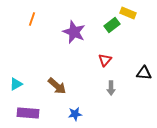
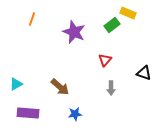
black triangle: rotated 14 degrees clockwise
brown arrow: moved 3 px right, 1 px down
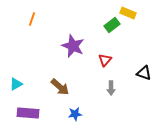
purple star: moved 1 px left, 14 px down
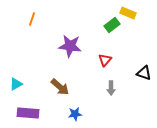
purple star: moved 3 px left; rotated 15 degrees counterclockwise
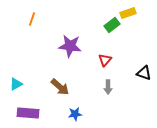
yellow rectangle: rotated 42 degrees counterclockwise
gray arrow: moved 3 px left, 1 px up
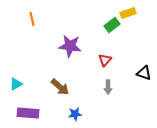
orange line: rotated 32 degrees counterclockwise
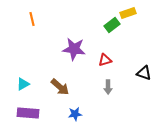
purple star: moved 4 px right, 3 px down
red triangle: rotated 32 degrees clockwise
cyan triangle: moved 7 px right
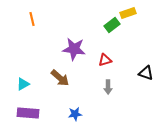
black triangle: moved 2 px right
brown arrow: moved 9 px up
